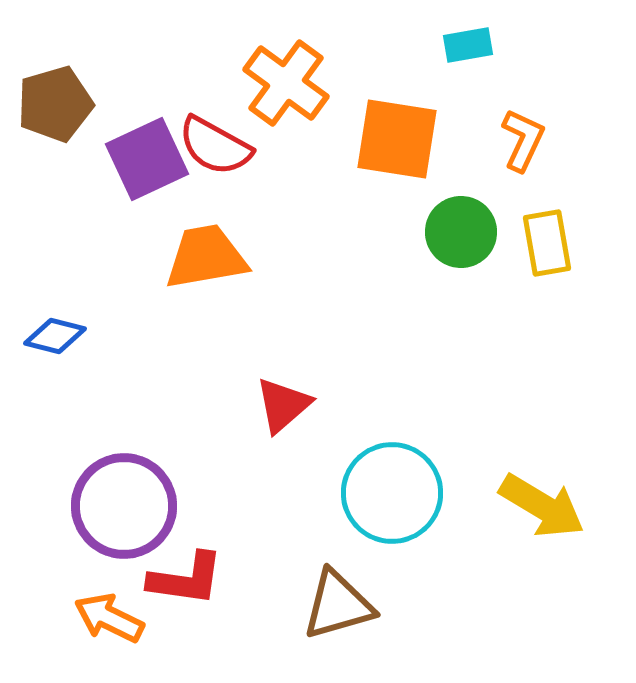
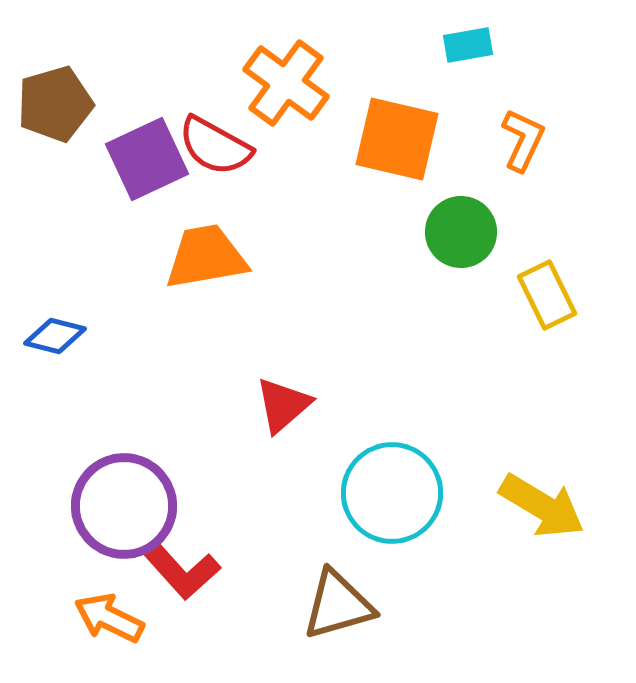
orange square: rotated 4 degrees clockwise
yellow rectangle: moved 52 px down; rotated 16 degrees counterclockwise
red L-shape: moved 5 px left, 9 px up; rotated 40 degrees clockwise
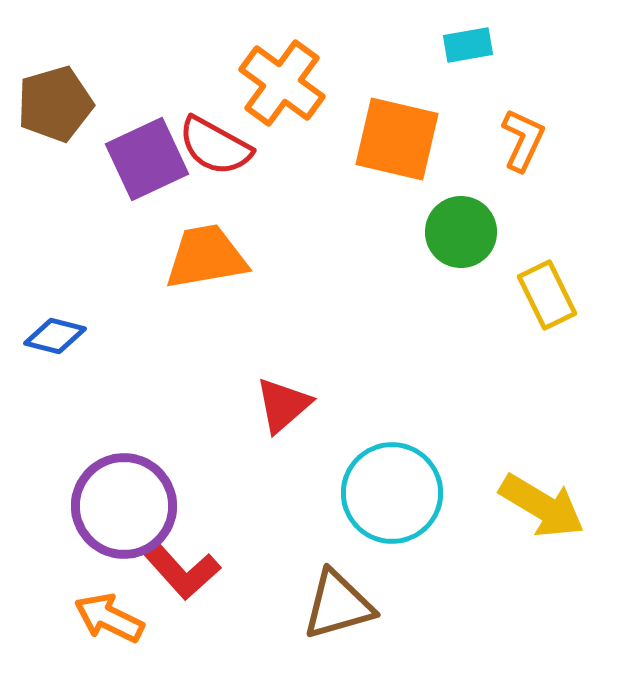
orange cross: moved 4 px left
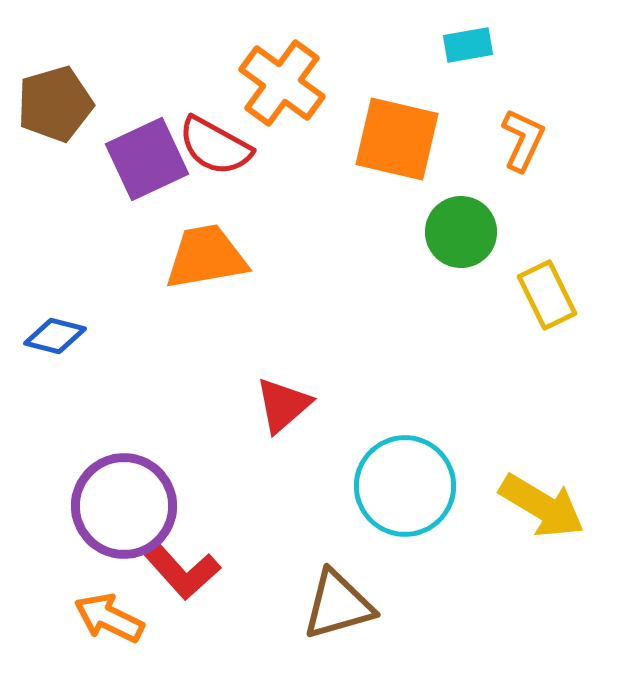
cyan circle: moved 13 px right, 7 px up
